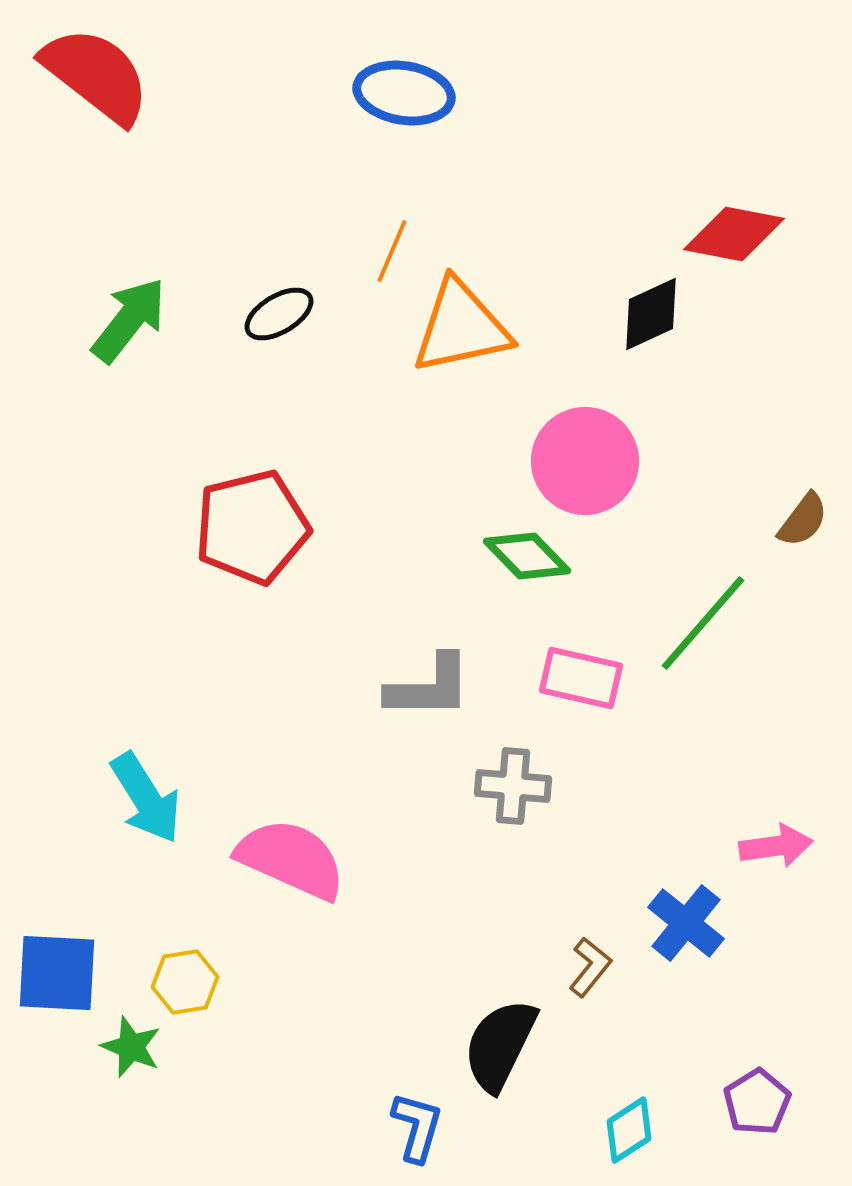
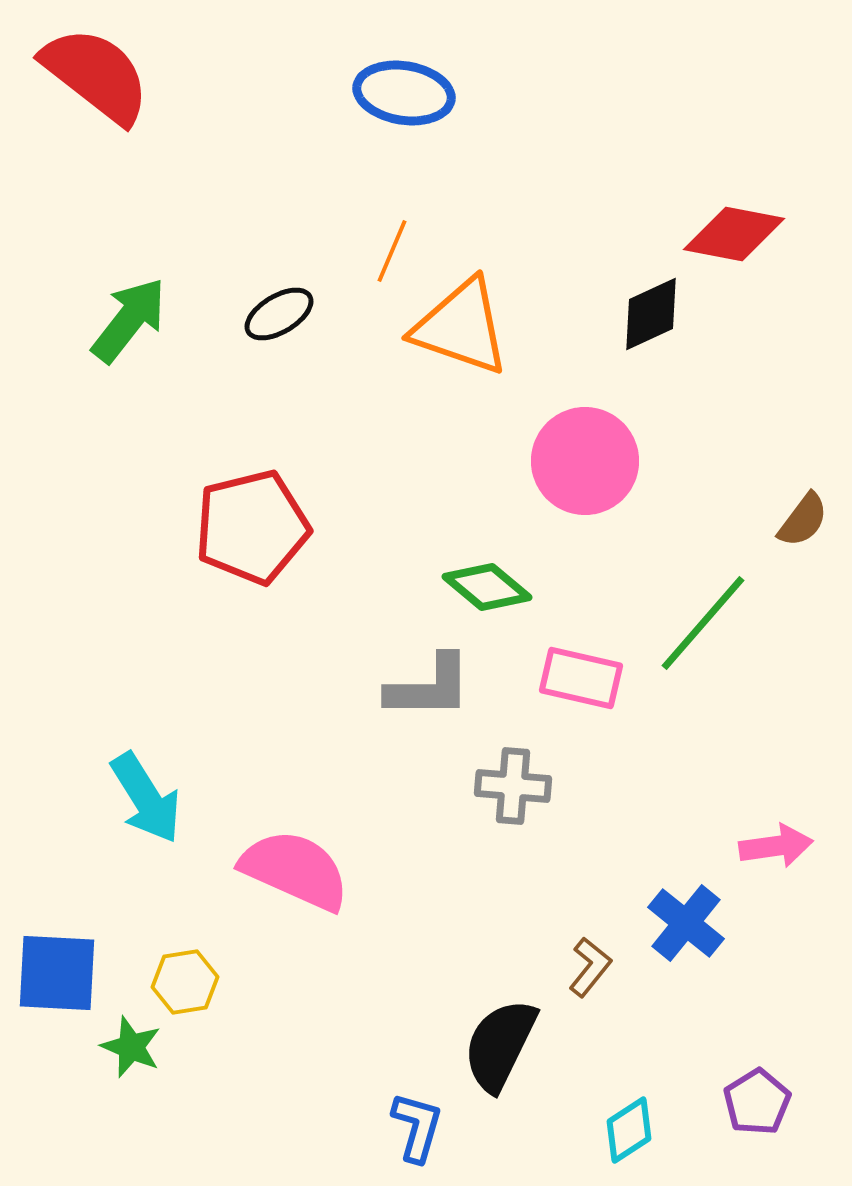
orange triangle: rotated 31 degrees clockwise
green diamond: moved 40 px left, 31 px down; rotated 6 degrees counterclockwise
pink semicircle: moved 4 px right, 11 px down
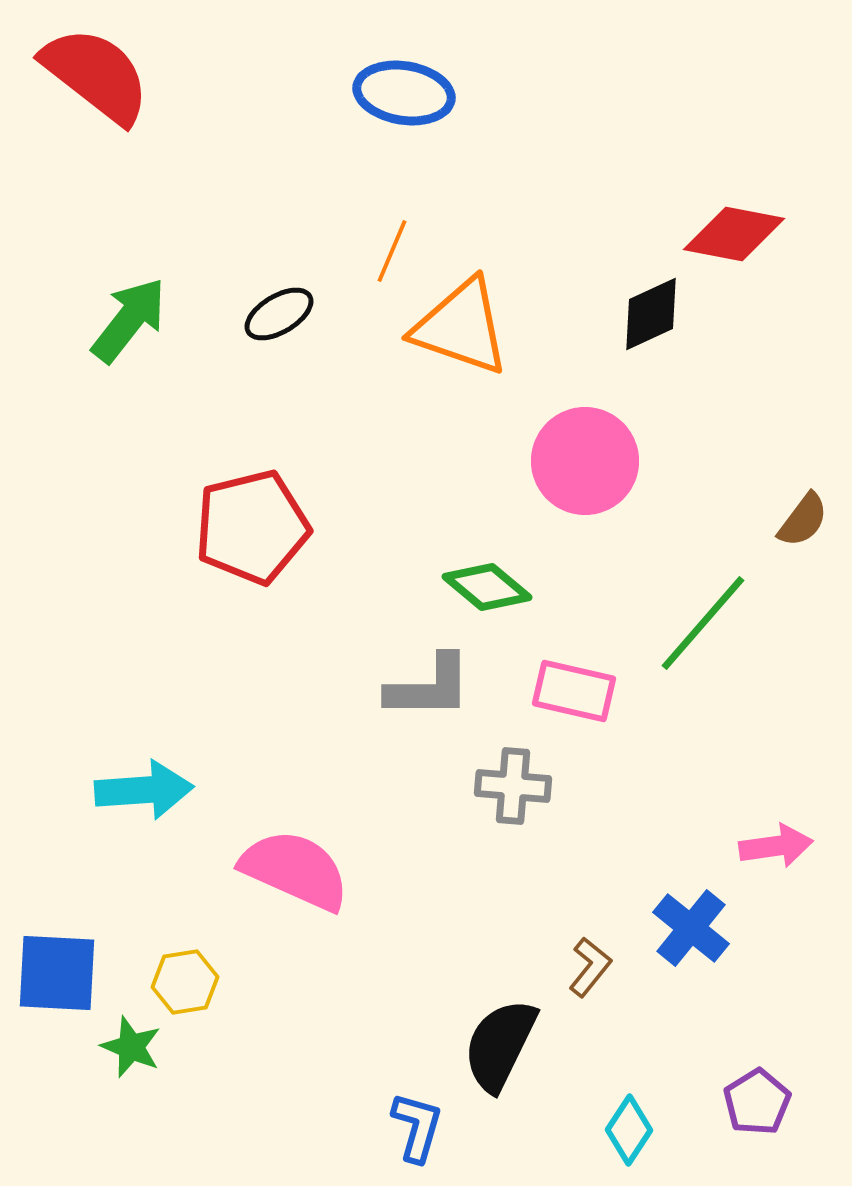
pink rectangle: moved 7 px left, 13 px down
cyan arrow: moved 2 px left, 8 px up; rotated 62 degrees counterclockwise
blue cross: moved 5 px right, 5 px down
cyan diamond: rotated 24 degrees counterclockwise
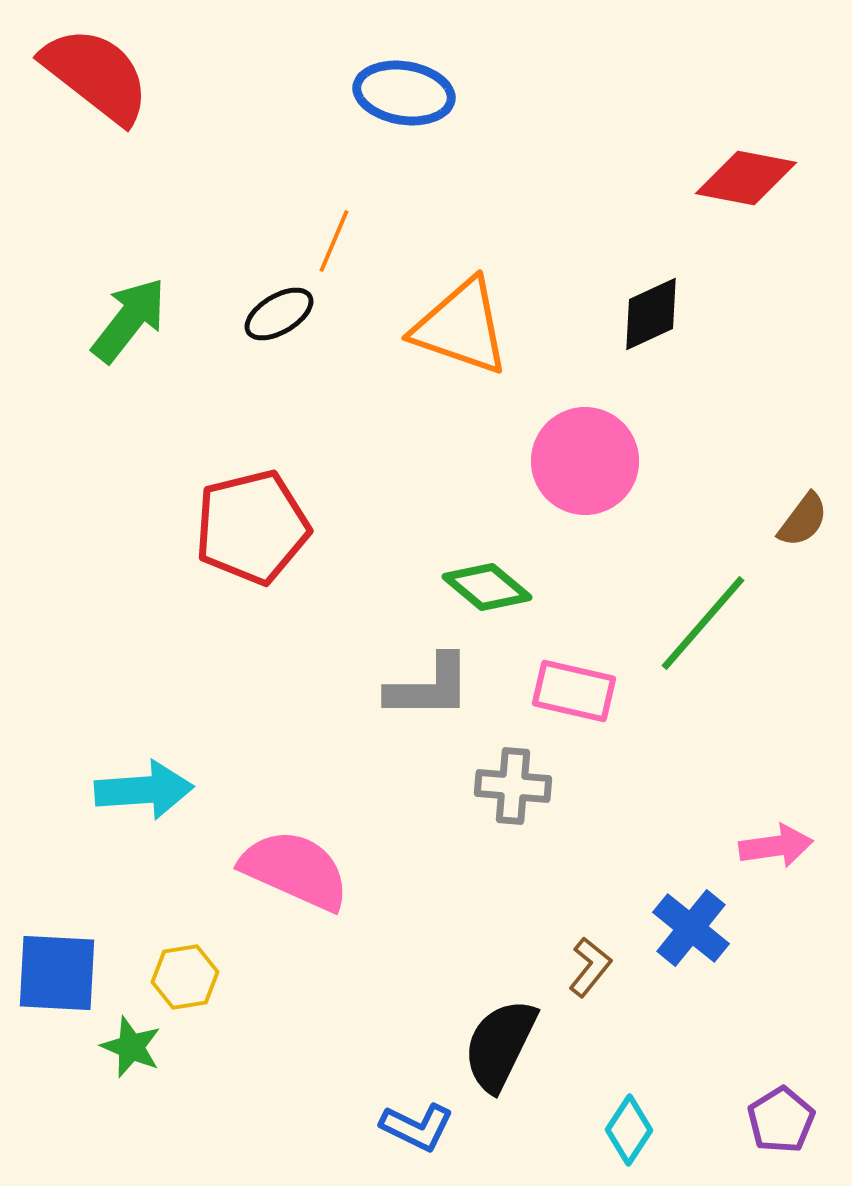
red diamond: moved 12 px right, 56 px up
orange line: moved 58 px left, 10 px up
yellow hexagon: moved 5 px up
purple pentagon: moved 24 px right, 18 px down
blue L-shape: rotated 100 degrees clockwise
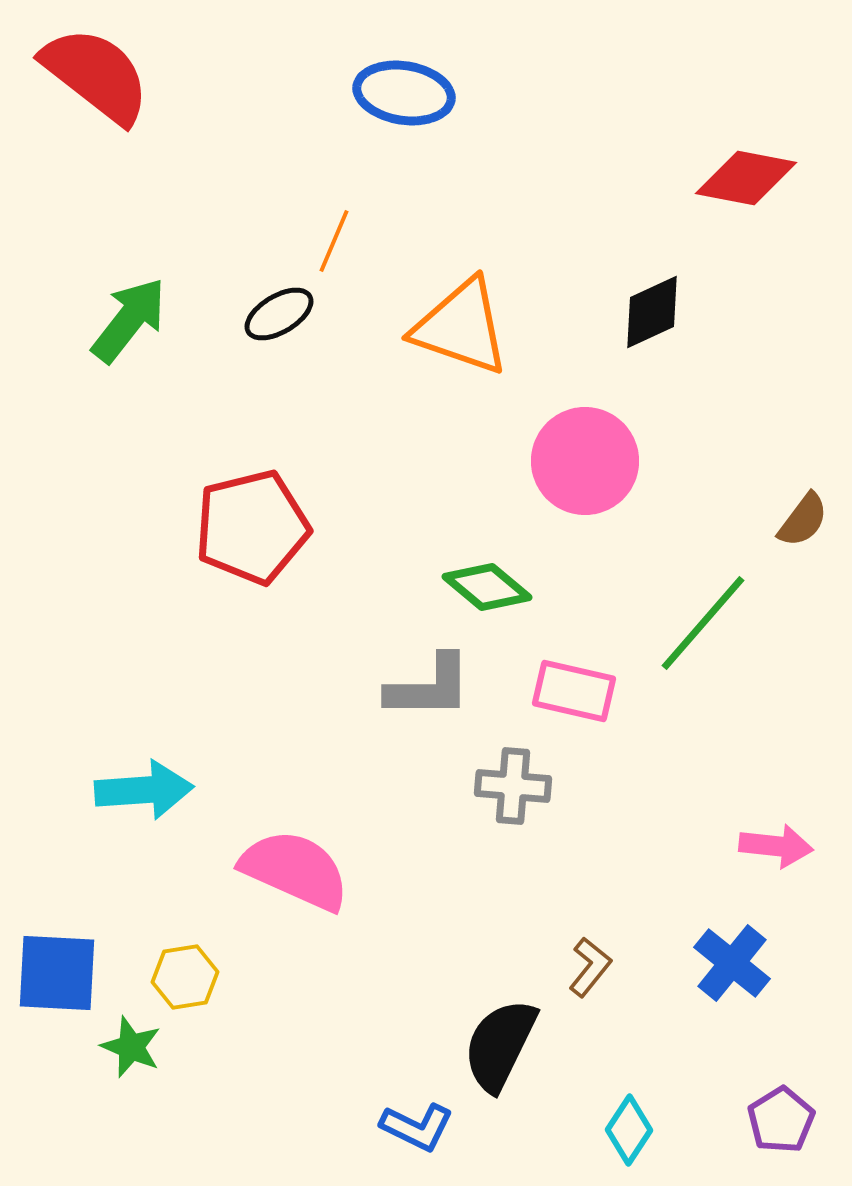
black diamond: moved 1 px right, 2 px up
pink arrow: rotated 14 degrees clockwise
blue cross: moved 41 px right, 35 px down
